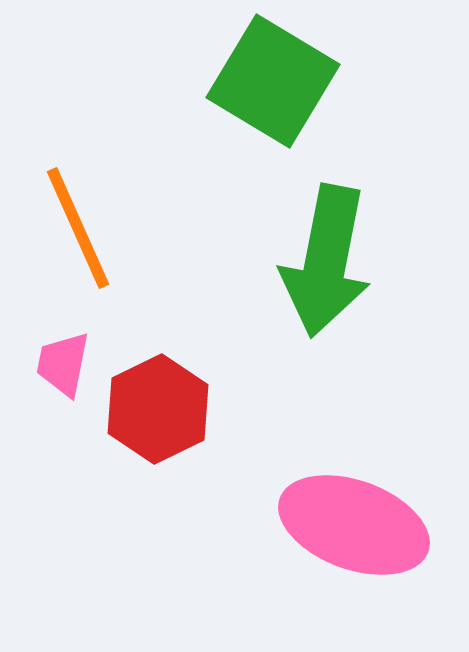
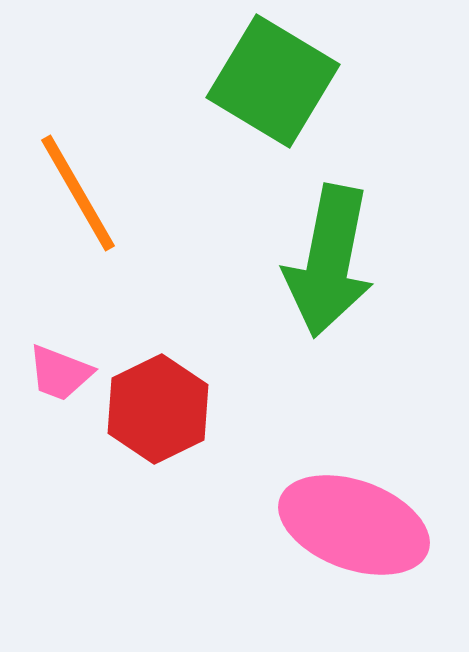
orange line: moved 35 px up; rotated 6 degrees counterclockwise
green arrow: moved 3 px right
pink trapezoid: moved 3 px left, 9 px down; rotated 80 degrees counterclockwise
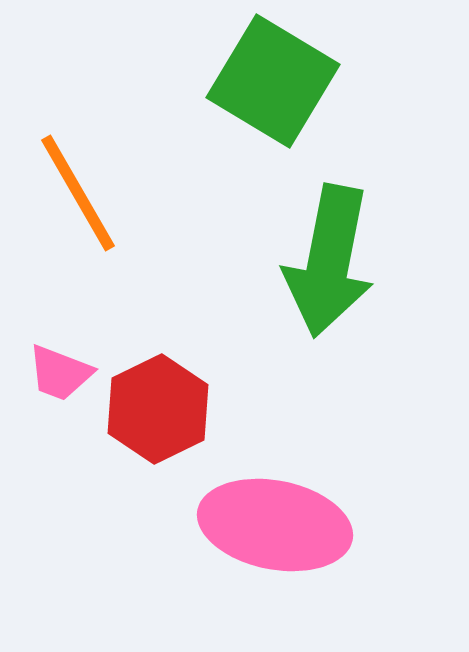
pink ellipse: moved 79 px left; rotated 9 degrees counterclockwise
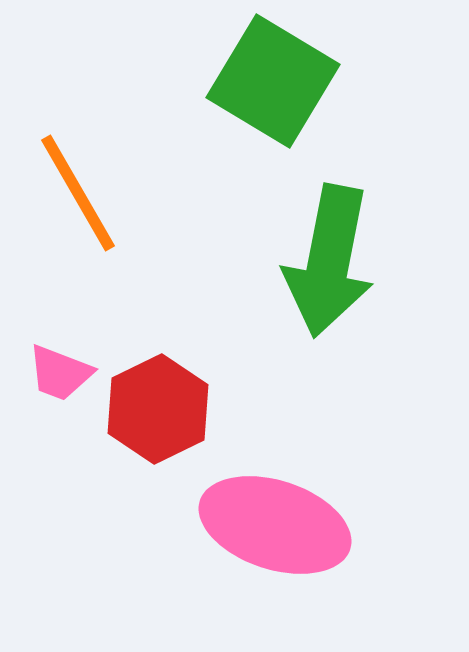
pink ellipse: rotated 7 degrees clockwise
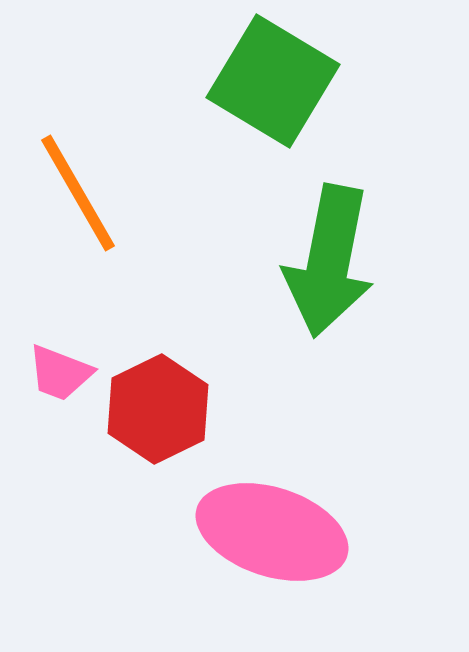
pink ellipse: moved 3 px left, 7 px down
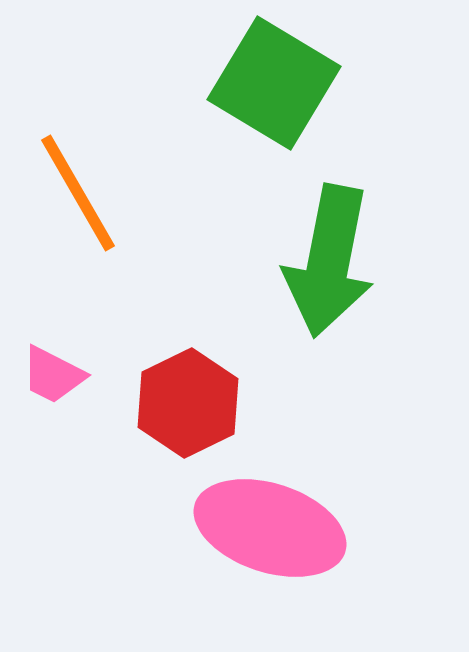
green square: moved 1 px right, 2 px down
pink trapezoid: moved 7 px left, 2 px down; rotated 6 degrees clockwise
red hexagon: moved 30 px right, 6 px up
pink ellipse: moved 2 px left, 4 px up
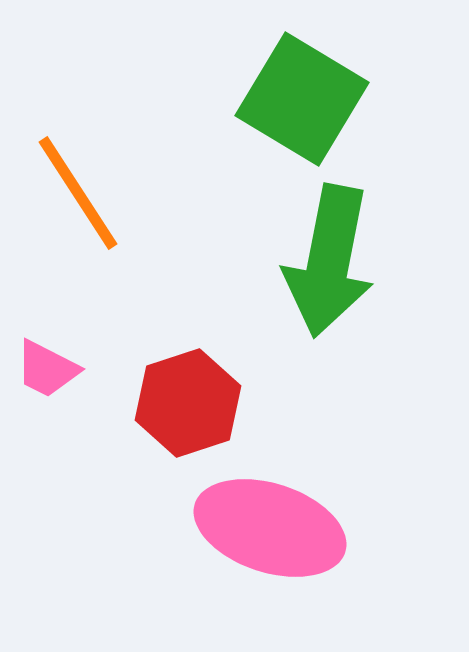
green square: moved 28 px right, 16 px down
orange line: rotated 3 degrees counterclockwise
pink trapezoid: moved 6 px left, 6 px up
red hexagon: rotated 8 degrees clockwise
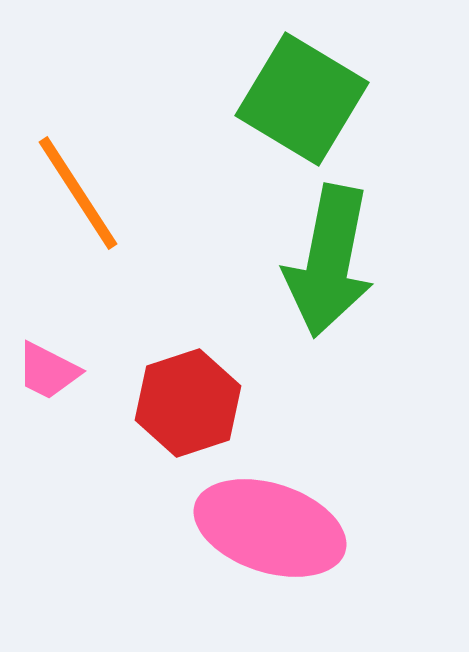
pink trapezoid: moved 1 px right, 2 px down
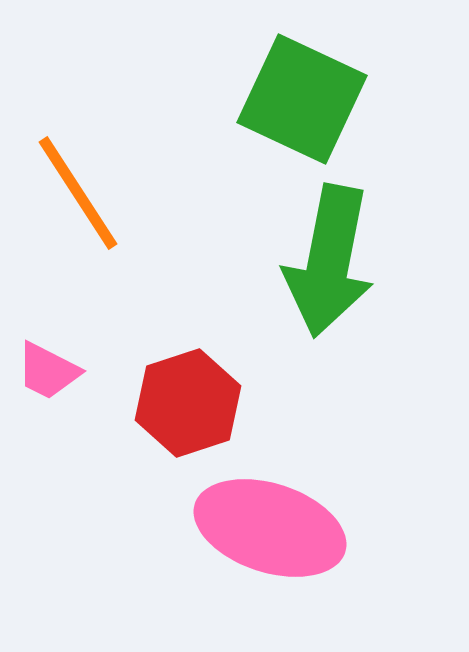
green square: rotated 6 degrees counterclockwise
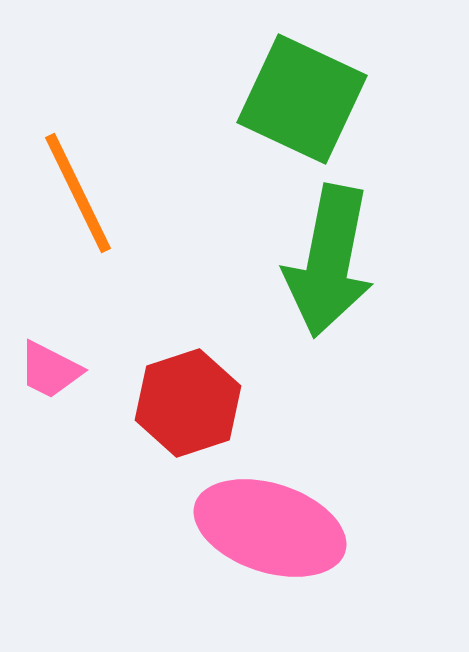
orange line: rotated 7 degrees clockwise
pink trapezoid: moved 2 px right, 1 px up
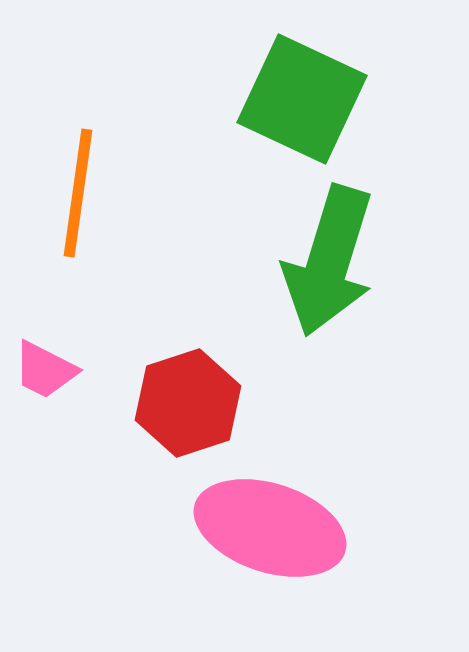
orange line: rotated 34 degrees clockwise
green arrow: rotated 6 degrees clockwise
pink trapezoid: moved 5 px left
